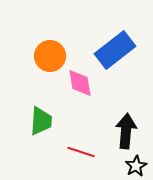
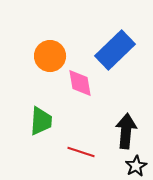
blue rectangle: rotated 6 degrees counterclockwise
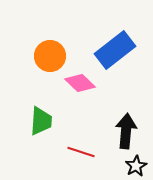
blue rectangle: rotated 6 degrees clockwise
pink diamond: rotated 36 degrees counterclockwise
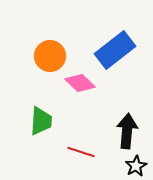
black arrow: moved 1 px right
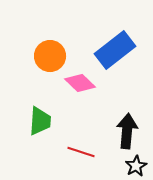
green trapezoid: moved 1 px left
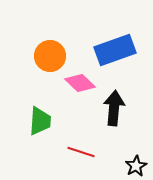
blue rectangle: rotated 18 degrees clockwise
black arrow: moved 13 px left, 23 px up
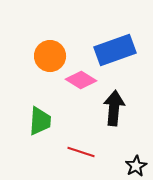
pink diamond: moved 1 px right, 3 px up; rotated 12 degrees counterclockwise
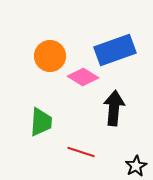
pink diamond: moved 2 px right, 3 px up
green trapezoid: moved 1 px right, 1 px down
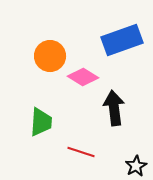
blue rectangle: moved 7 px right, 10 px up
black arrow: rotated 12 degrees counterclockwise
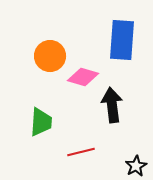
blue rectangle: rotated 66 degrees counterclockwise
pink diamond: rotated 16 degrees counterclockwise
black arrow: moved 2 px left, 3 px up
red line: rotated 32 degrees counterclockwise
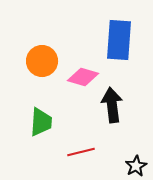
blue rectangle: moved 3 px left
orange circle: moved 8 px left, 5 px down
